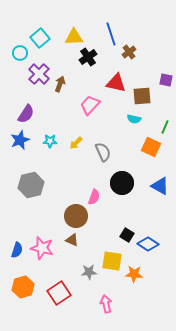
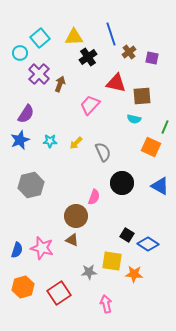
purple square: moved 14 px left, 22 px up
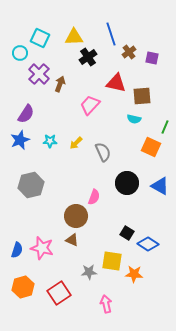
cyan square: rotated 24 degrees counterclockwise
black circle: moved 5 px right
black square: moved 2 px up
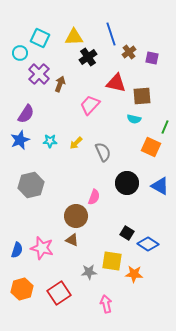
orange hexagon: moved 1 px left, 2 px down
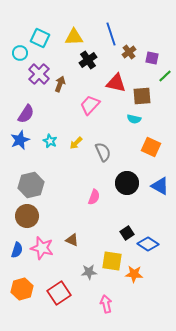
black cross: moved 3 px down
green line: moved 51 px up; rotated 24 degrees clockwise
cyan star: rotated 24 degrees clockwise
brown circle: moved 49 px left
black square: rotated 24 degrees clockwise
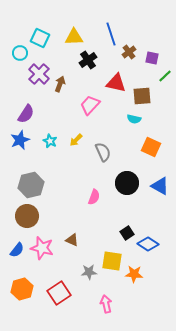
yellow arrow: moved 3 px up
blue semicircle: rotated 21 degrees clockwise
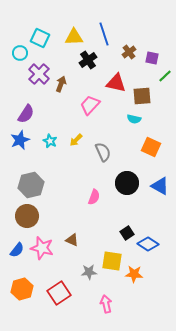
blue line: moved 7 px left
brown arrow: moved 1 px right
